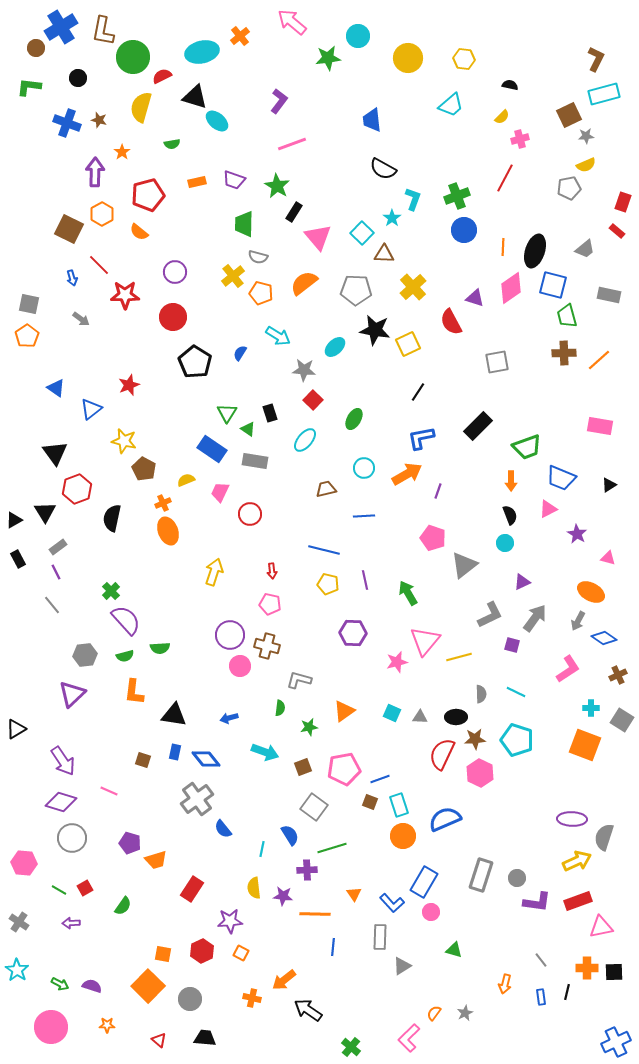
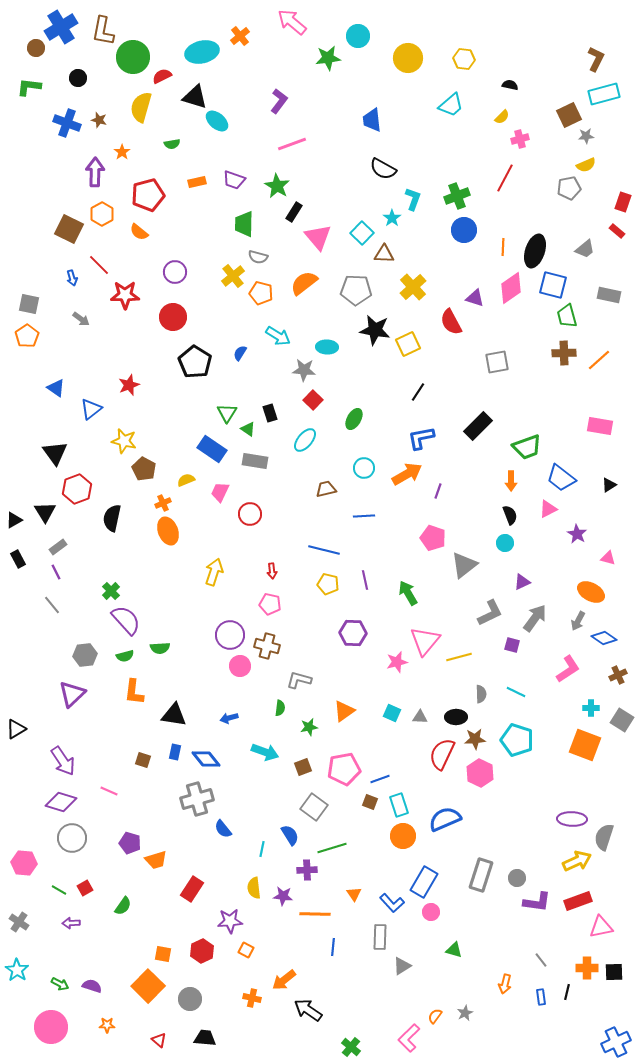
cyan ellipse at (335, 347): moved 8 px left; rotated 45 degrees clockwise
blue trapezoid at (561, 478): rotated 16 degrees clockwise
gray L-shape at (490, 615): moved 2 px up
gray cross at (197, 799): rotated 20 degrees clockwise
orange square at (241, 953): moved 5 px right, 3 px up
orange semicircle at (434, 1013): moved 1 px right, 3 px down
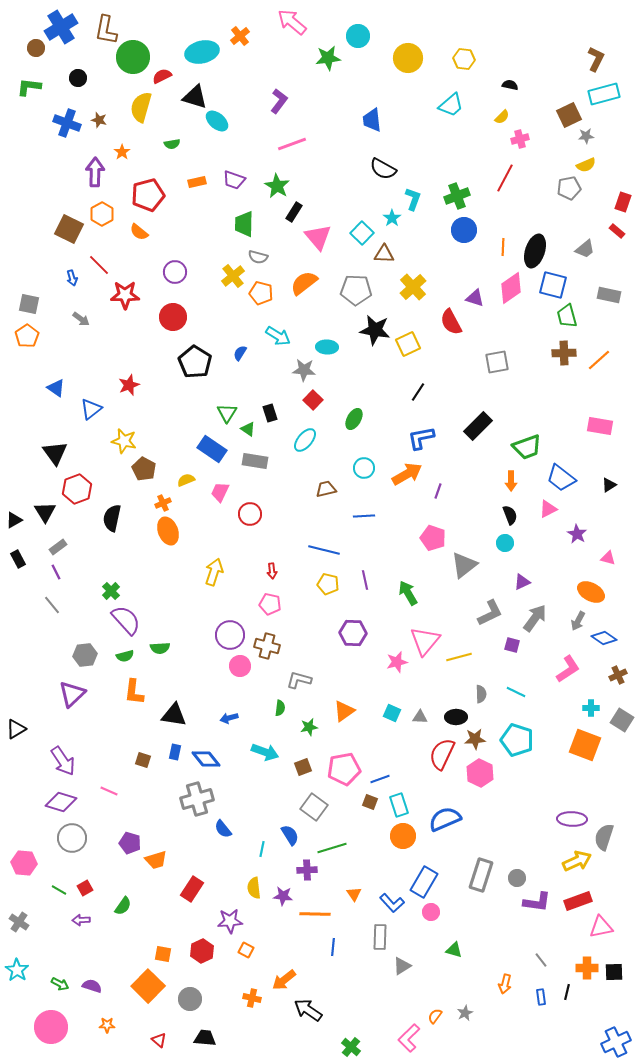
brown L-shape at (103, 31): moved 3 px right, 1 px up
purple arrow at (71, 923): moved 10 px right, 3 px up
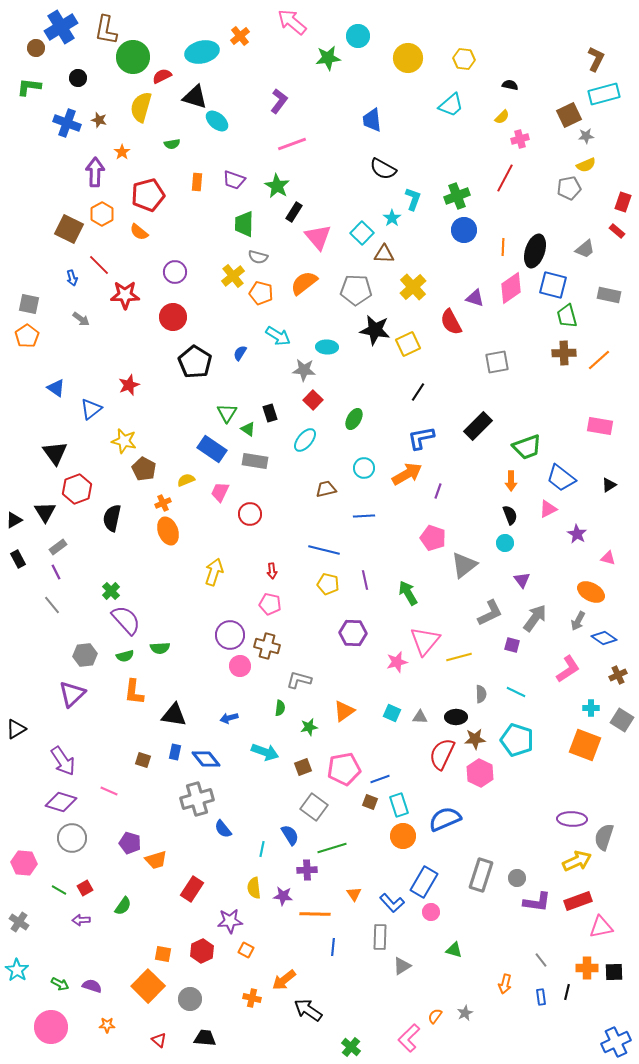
orange rectangle at (197, 182): rotated 72 degrees counterclockwise
purple triangle at (522, 582): moved 2 px up; rotated 42 degrees counterclockwise
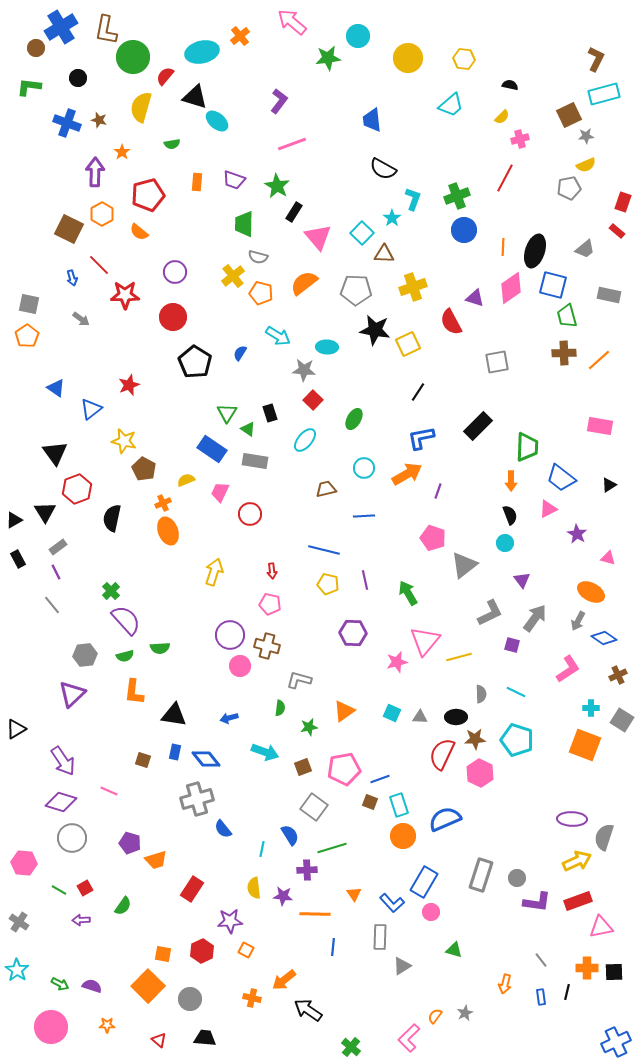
red semicircle at (162, 76): moved 3 px right; rotated 24 degrees counterclockwise
yellow cross at (413, 287): rotated 24 degrees clockwise
green trapezoid at (527, 447): rotated 68 degrees counterclockwise
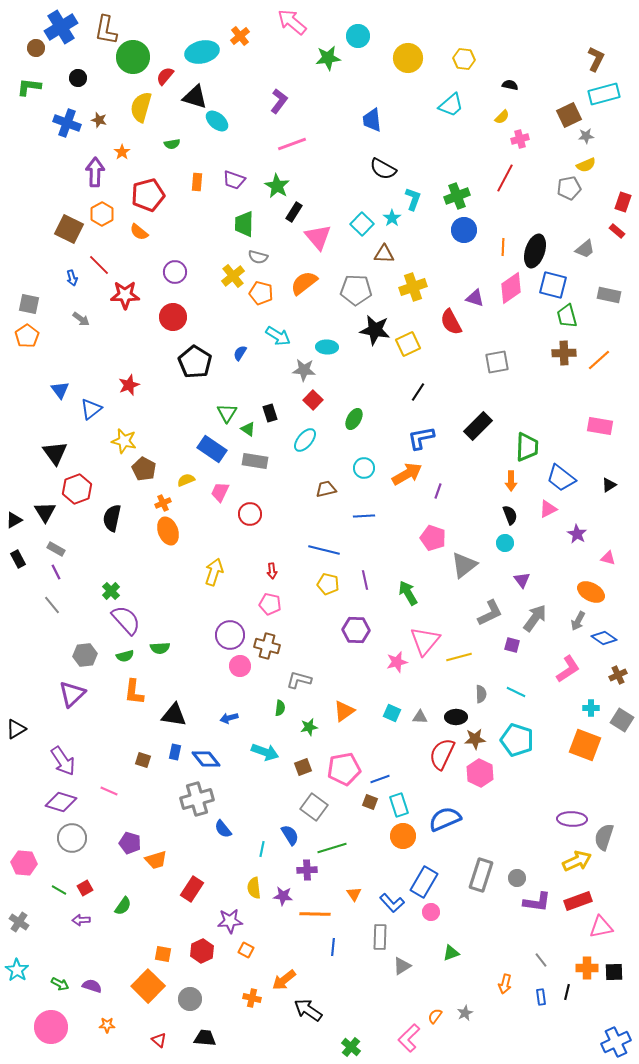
cyan square at (362, 233): moved 9 px up
blue triangle at (56, 388): moved 4 px right, 2 px down; rotated 18 degrees clockwise
gray rectangle at (58, 547): moved 2 px left, 2 px down; rotated 66 degrees clockwise
purple hexagon at (353, 633): moved 3 px right, 3 px up
green triangle at (454, 950): moved 3 px left, 3 px down; rotated 36 degrees counterclockwise
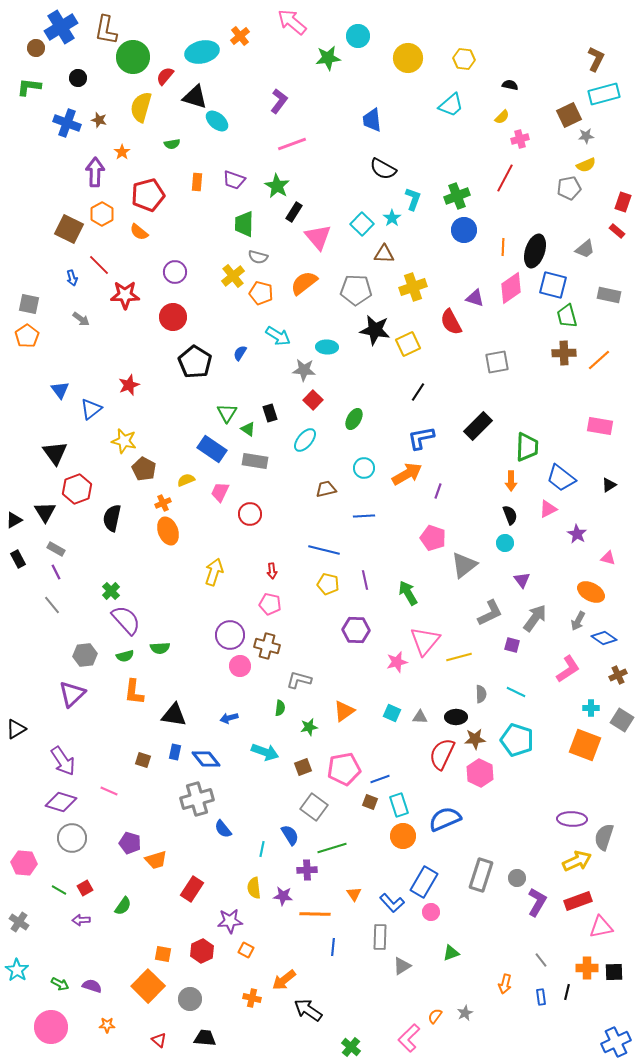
purple L-shape at (537, 902): rotated 68 degrees counterclockwise
